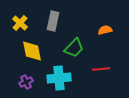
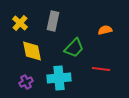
red line: rotated 12 degrees clockwise
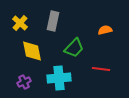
purple cross: moved 2 px left
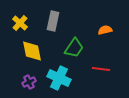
green trapezoid: rotated 10 degrees counterclockwise
cyan cross: rotated 30 degrees clockwise
purple cross: moved 5 px right
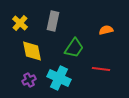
orange semicircle: moved 1 px right
purple cross: moved 2 px up
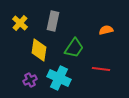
yellow diamond: moved 7 px right, 1 px up; rotated 20 degrees clockwise
purple cross: moved 1 px right
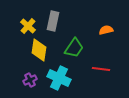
yellow cross: moved 8 px right, 3 px down
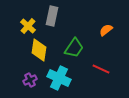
gray rectangle: moved 1 px left, 5 px up
orange semicircle: rotated 24 degrees counterclockwise
red line: rotated 18 degrees clockwise
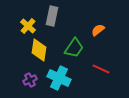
orange semicircle: moved 8 px left
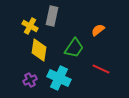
yellow cross: moved 2 px right; rotated 14 degrees counterclockwise
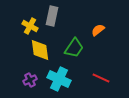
yellow diamond: moved 1 px right; rotated 15 degrees counterclockwise
red line: moved 9 px down
cyan cross: moved 1 px down
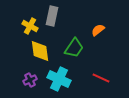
yellow diamond: moved 1 px down
